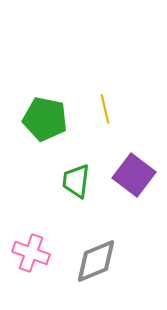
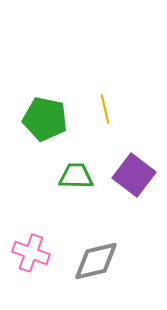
green trapezoid: moved 5 px up; rotated 84 degrees clockwise
gray diamond: rotated 9 degrees clockwise
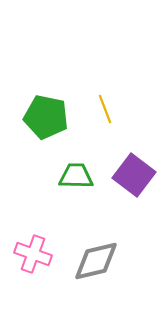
yellow line: rotated 8 degrees counterclockwise
green pentagon: moved 1 px right, 2 px up
pink cross: moved 2 px right, 1 px down
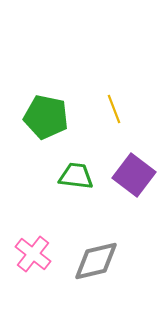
yellow line: moved 9 px right
green trapezoid: rotated 6 degrees clockwise
pink cross: rotated 18 degrees clockwise
